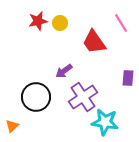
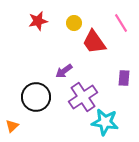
yellow circle: moved 14 px right
purple rectangle: moved 4 px left
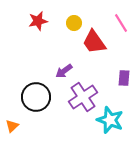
cyan star: moved 5 px right, 2 px up; rotated 12 degrees clockwise
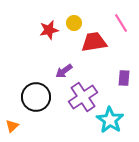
red star: moved 11 px right, 9 px down
red trapezoid: rotated 116 degrees clockwise
cyan star: rotated 12 degrees clockwise
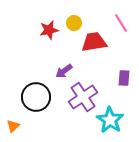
orange triangle: moved 1 px right
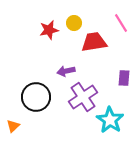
purple arrow: moved 2 px right; rotated 24 degrees clockwise
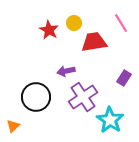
red star: rotated 30 degrees counterclockwise
purple rectangle: rotated 28 degrees clockwise
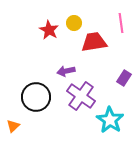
pink line: rotated 24 degrees clockwise
purple cross: moved 2 px left, 1 px up; rotated 20 degrees counterclockwise
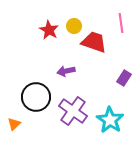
yellow circle: moved 3 px down
red trapezoid: rotated 28 degrees clockwise
purple cross: moved 8 px left, 15 px down
orange triangle: moved 1 px right, 2 px up
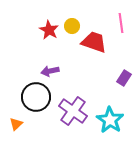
yellow circle: moved 2 px left
purple arrow: moved 16 px left
orange triangle: moved 2 px right
